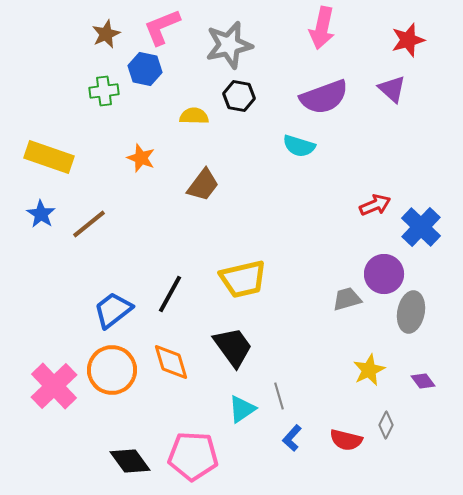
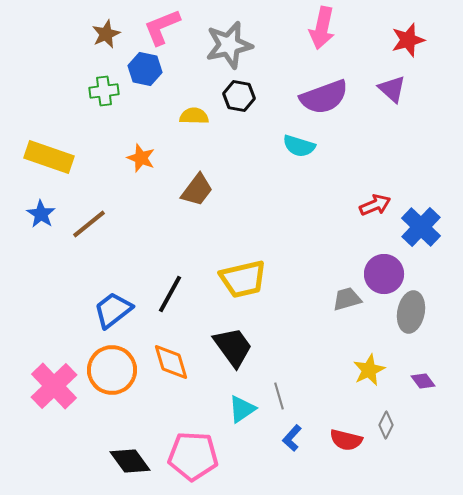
brown trapezoid: moved 6 px left, 5 px down
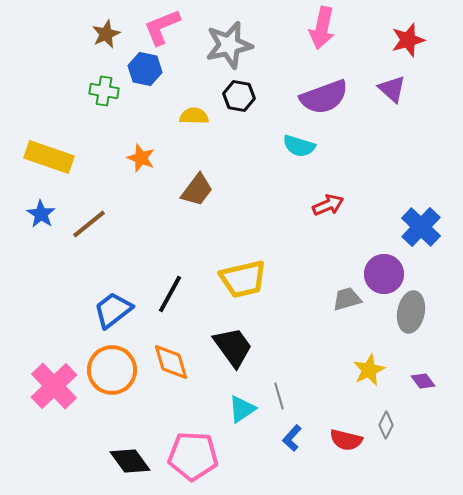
green cross: rotated 16 degrees clockwise
red arrow: moved 47 px left
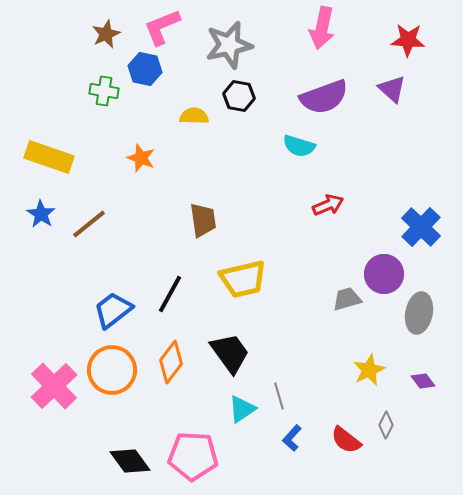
red star: rotated 20 degrees clockwise
brown trapezoid: moved 6 px right, 30 px down; rotated 45 degrees counterclockwise
gray ellipse: moved 8 px right, 1 px down
black trapezoid: moved 3 px left, 6 px down
orange diamond: rotated 54 degrees clockwise
red semicircle: rotated 24 degrees clockwise
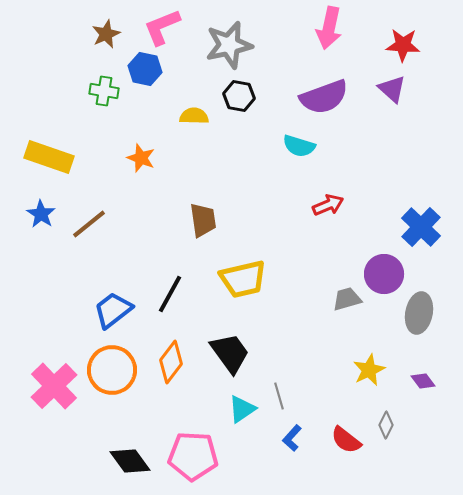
pink arrow: moved 7 px right
red star: moved 5 px left, 5 px down
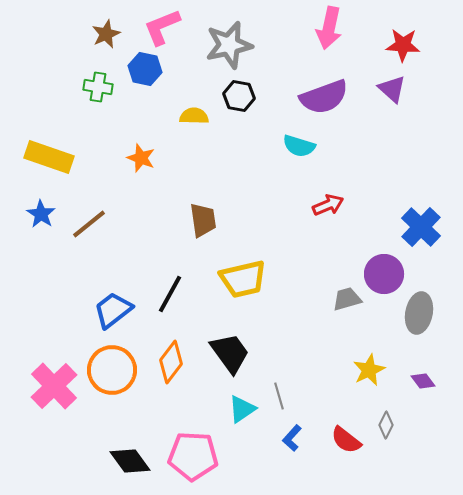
green cross: moved 6 px left, 4 px up
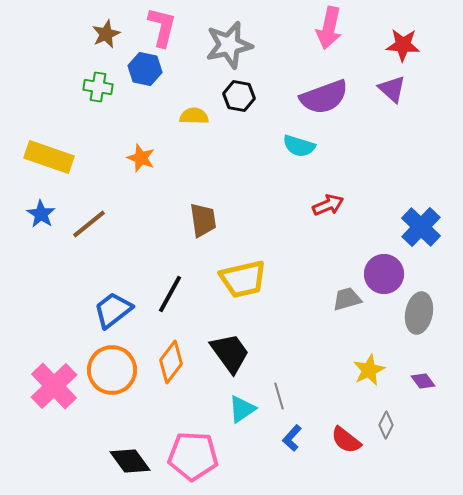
pink L-shape: rotated 126 degrees clockwise
